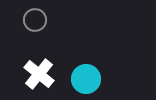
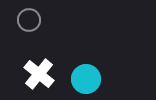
gray circle: moved 6 px left
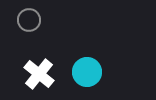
cyan circle: moved 1 px right, 7 px up
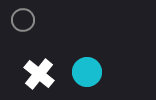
gray circle: moved 6 px left
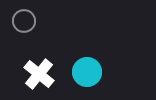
gray circle: moved 1 px right, 1 px down
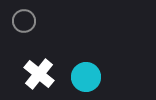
cyan circle: moved 1 px left, 5 px down
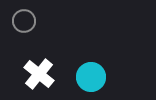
cyan circle: moved 5 px right
